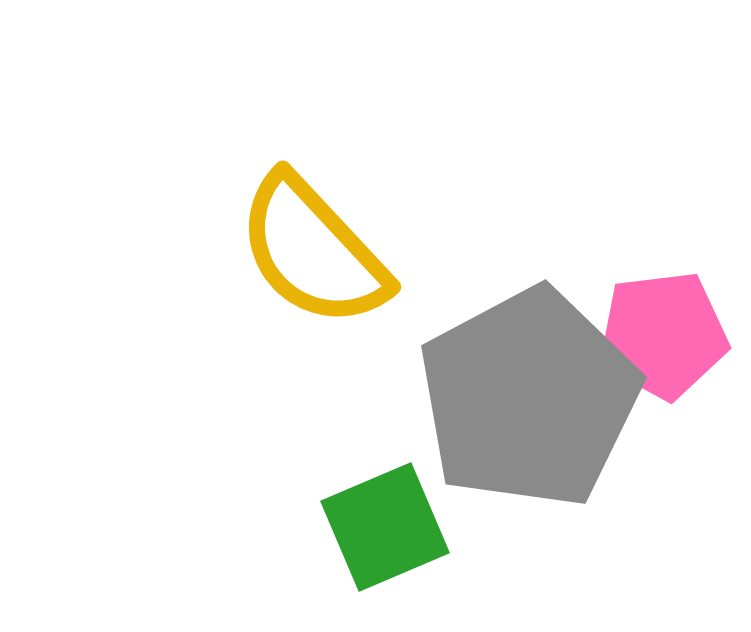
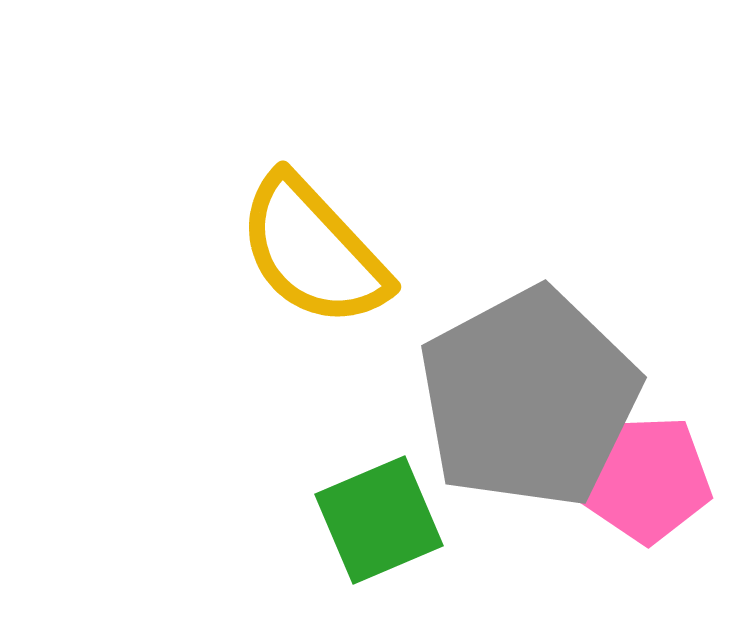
pink pentagon: moved 17 px left, 144 px down; rotated 5 degrees clockwise
green square: moved 6 px left, 7 px up
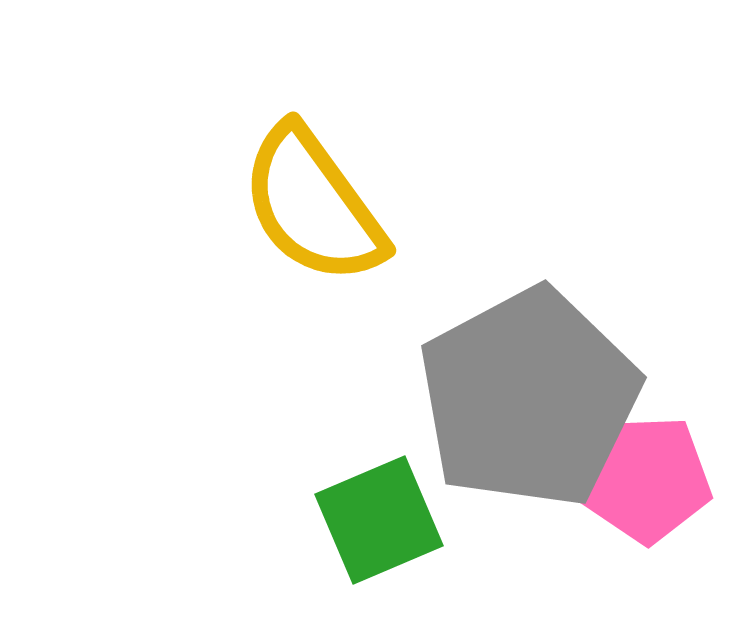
yellow semicircle: moved 46 px up; rotated 7 degrees clockwise
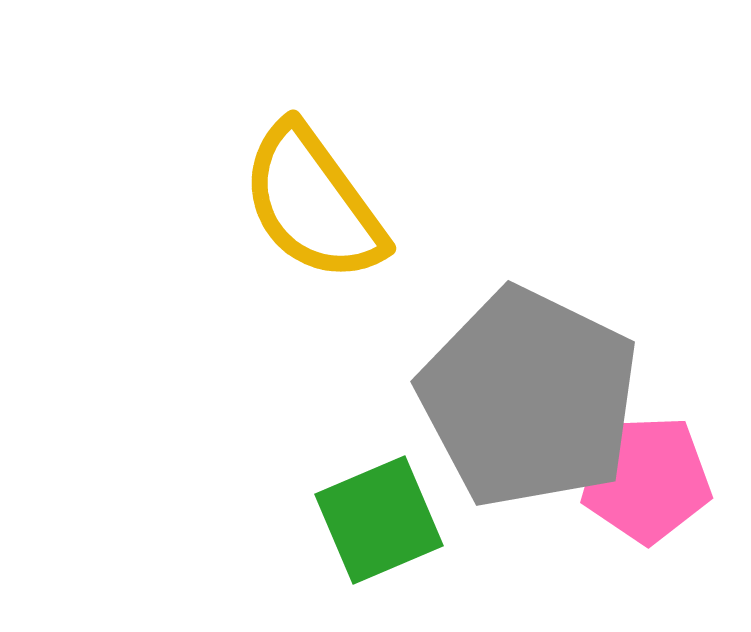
yellow semicircle: moved 2 px up
gray pentagon: rotated 18 degrees counterclockwise
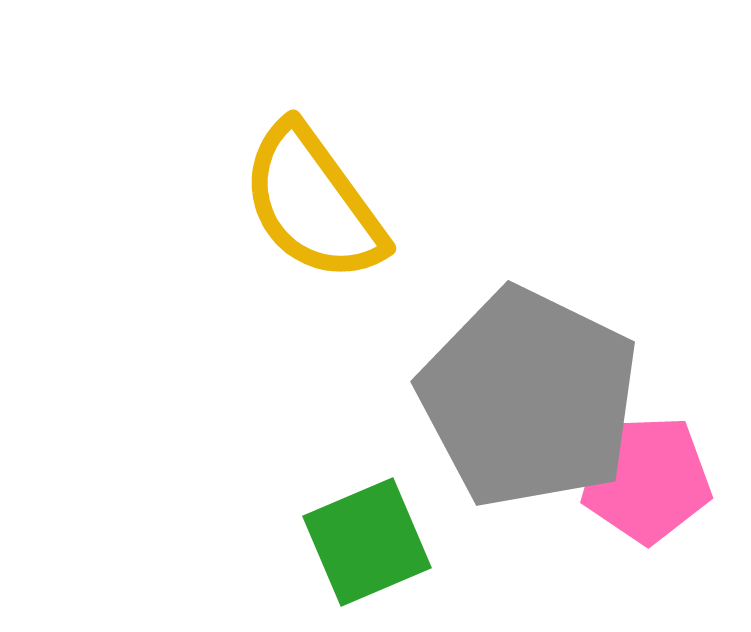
green square: moved 12 px left, 22 px down
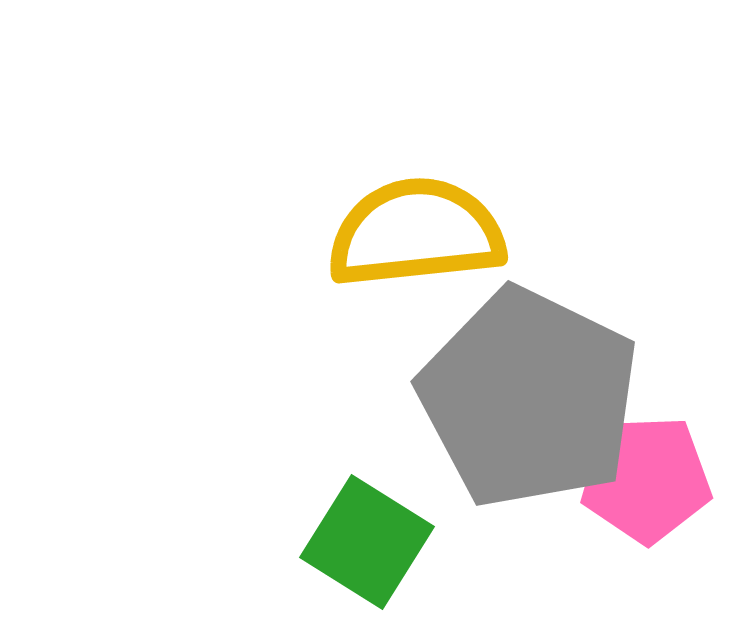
yellow semicircle: moved 103 px right, 30 px down; rotated 120 degrees clockwise
green square: rotated 35 degrees counterclockwise
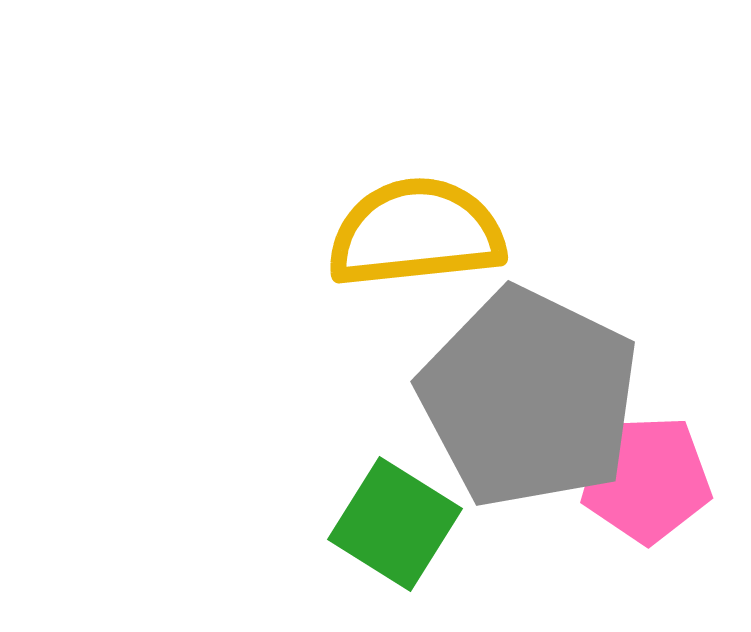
green square: moved 28 px right, 18 px up
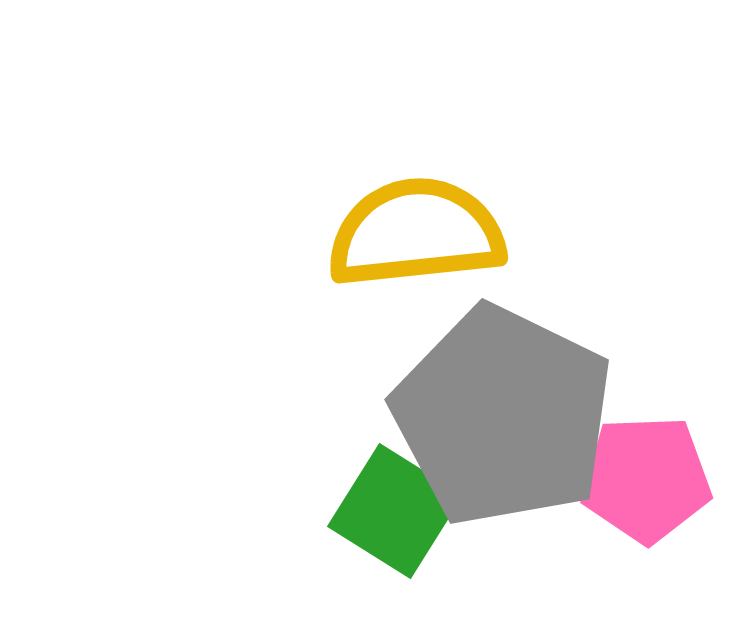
gray pentagon: moved 26 px left, 18 px down
green square: moved 13 px up
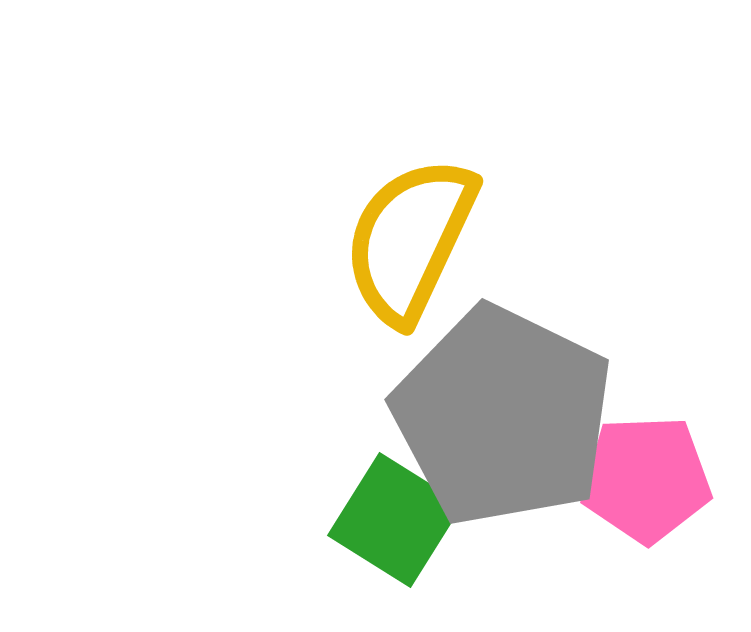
yellow semicircle: moved 6 px left, 7 px down; rotated 59 degrees counterclockwise
green square: moved 9 px down
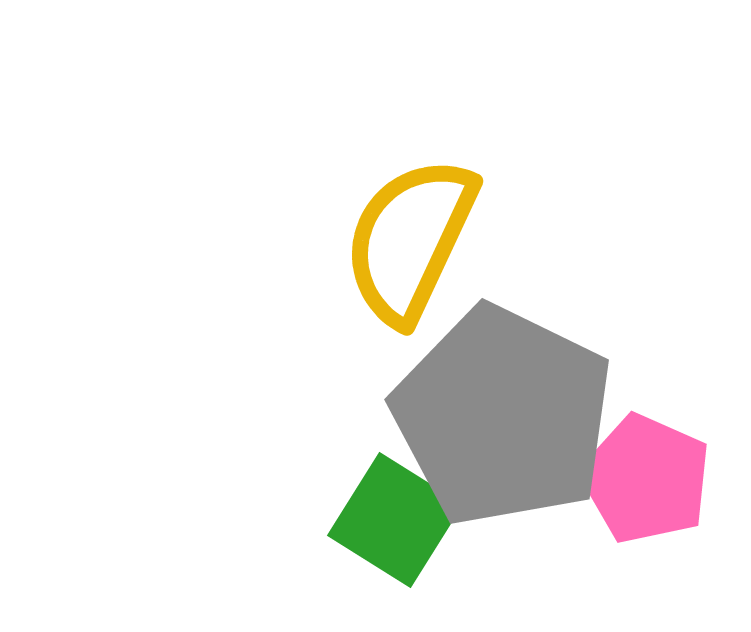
pink pentagon: rotated 26 degrees clockwise
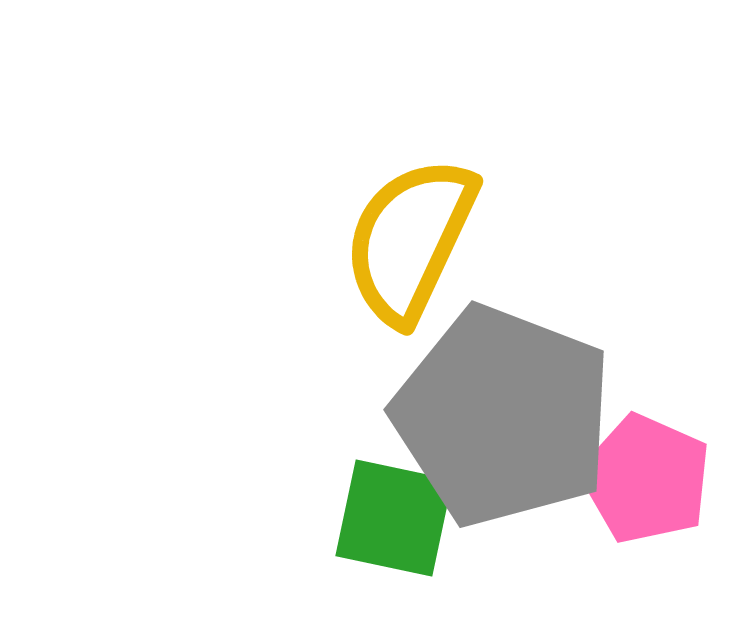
gray pentagon: rotated 5 degrees counterclockwise
green square: moved 1 px left, 2 px up; rotated 20 degrees counterclockwise
